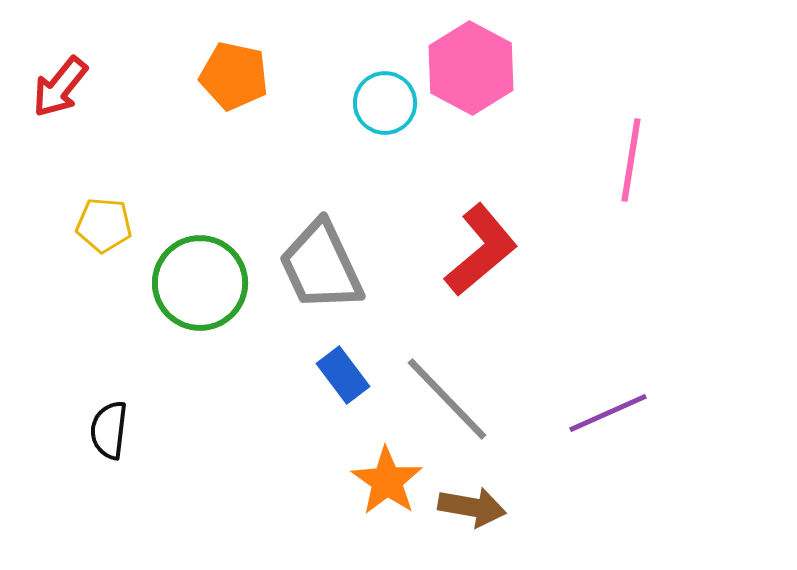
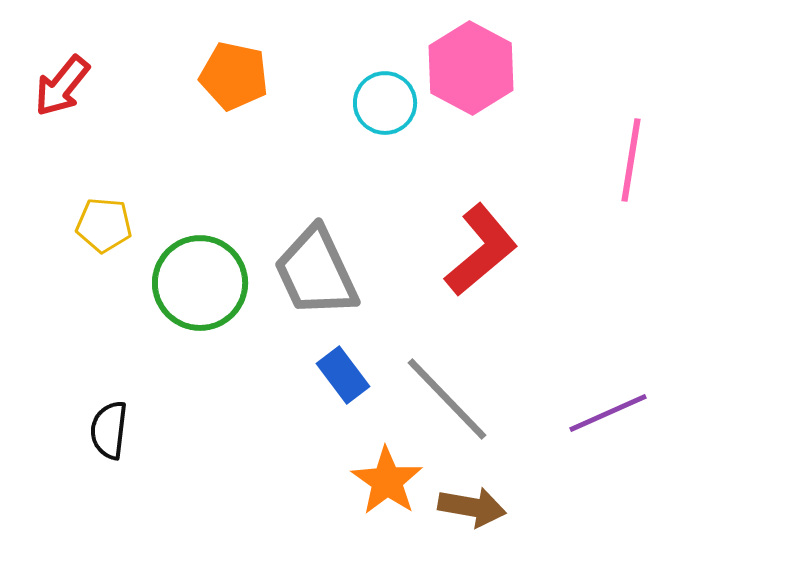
red arrow: moved 2 px right, 1 px up
gray trapezoid: moved 5 px left, 6 px down
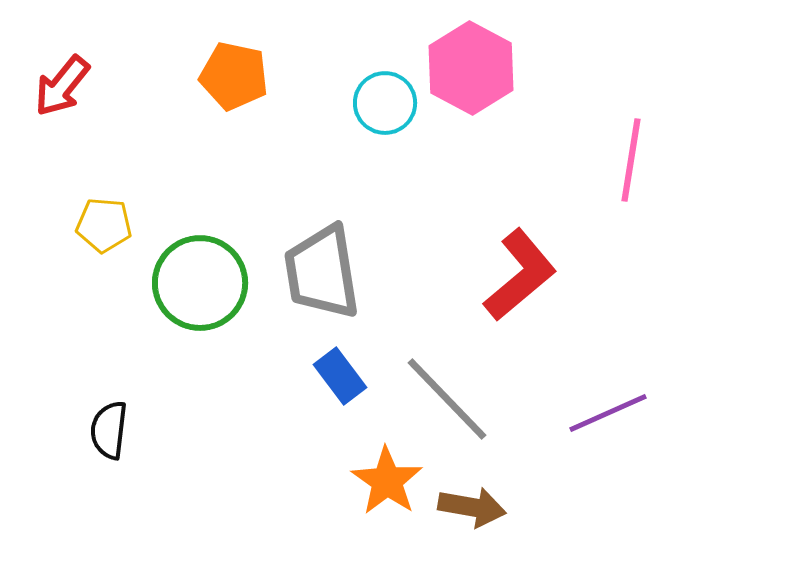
red L-shape: moved 39 px right, 25 px down
gray trapezoid: moved 6 px right; rotated 16 degrees clockwise
blue rectangle: moved 3 px left, 1 px down
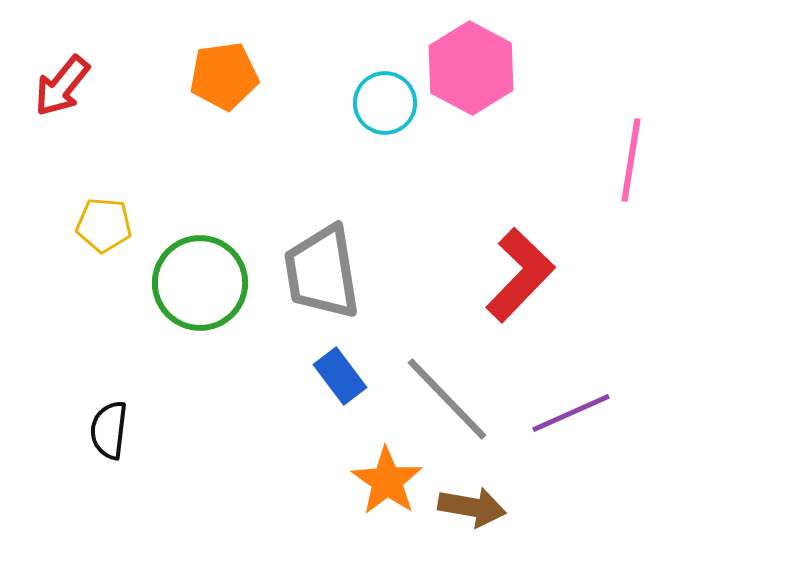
orange pentagon: moved 10 px left; rotated 20 degrees counterclockwise
red L-shape: rotated 6 degrees counterclockwise
purple line: moved 37 px left
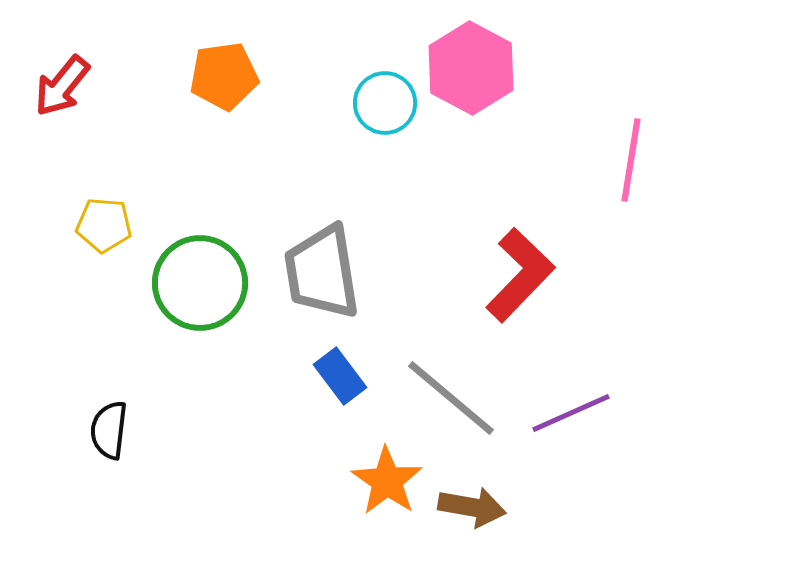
gray line: moved 4 px right, 1 px up; rotated 6 degrees counterclockwise
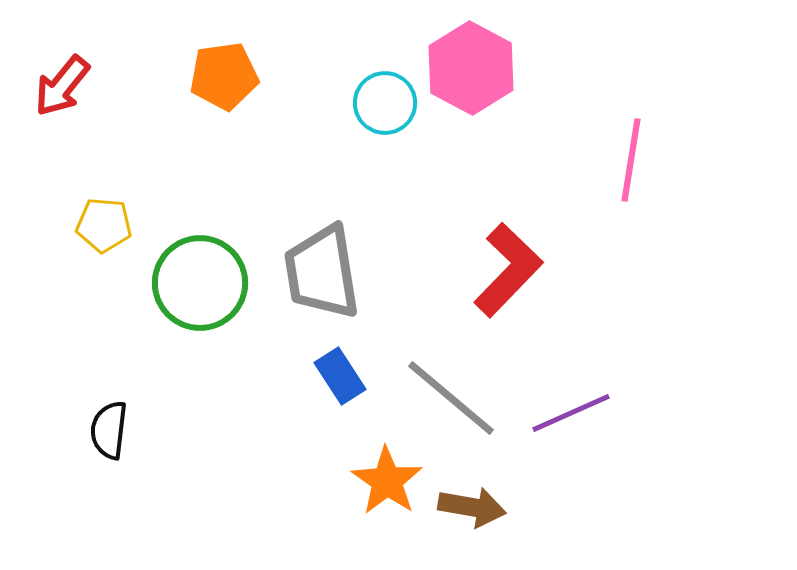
red L-shape: moved 12 px left, 5 px up
blue rectangle: rotated 4 degrees clockwise
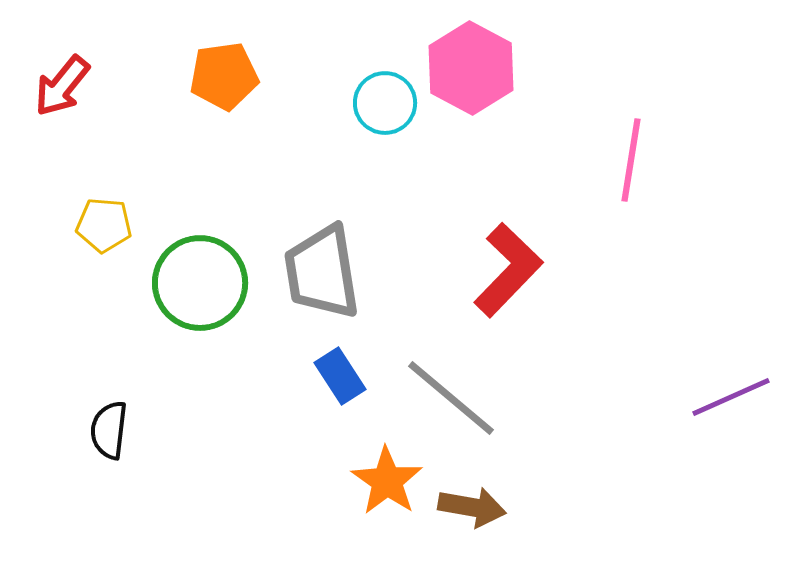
purple line: moved 160 px right, 16 px up
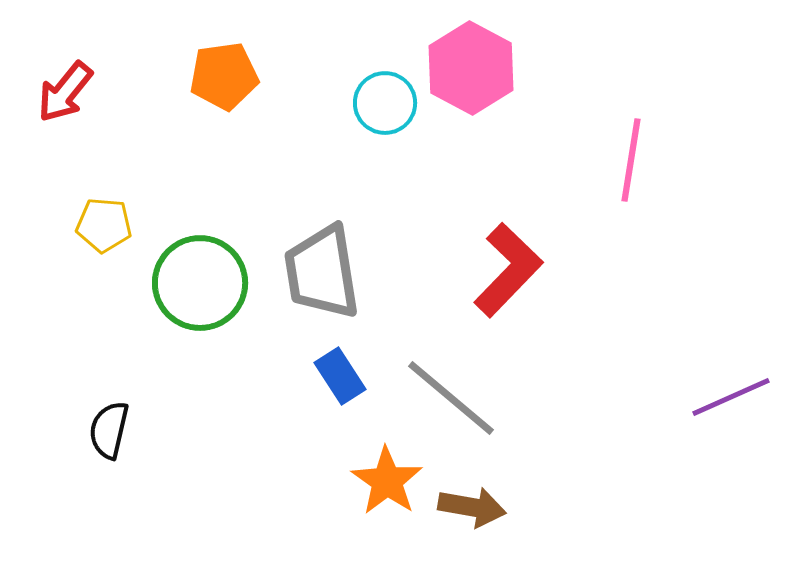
red arrow: moved 3 px right, 6 px down
black semicircle: rotated 6 degrees clockwise
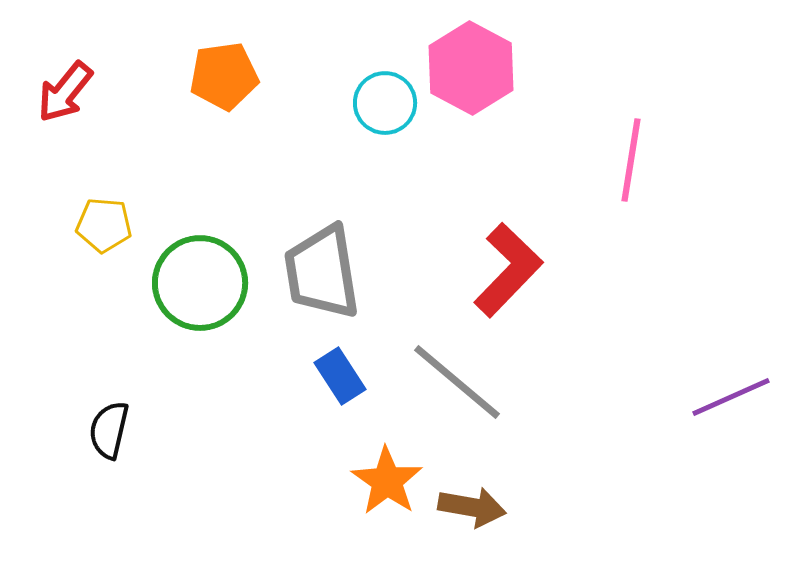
gray line: moved 6 px right, 16 px up
